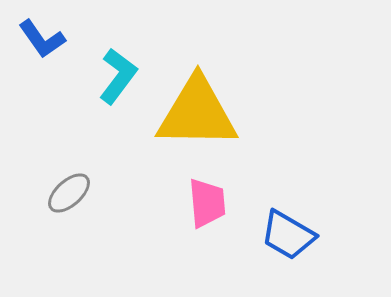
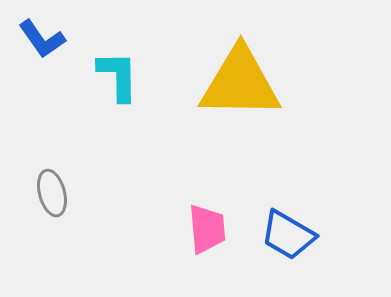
cyan L-shape: rotated 38 degrees counterclockwise
yellow triangle: moved 43 px right, 30 px up
gray ellipse: moved 17 px left; rotated 63 degrees counterclockwise
pink trapezoid: moved 26 px down
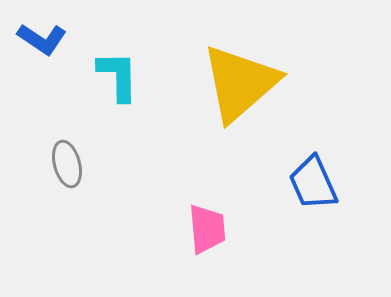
blue L-shape: rotated 21 degrees counterclockwise
yellow triangle: rotated 42 degrees counterclockwise
gray ellipse: moved 15 px right, 29 px up
blue trapezoid: moved 25 px right, 52 px up; rotated 36 degrees clockwise
